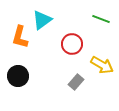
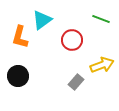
red circle: moved 4 px up
yellow arrow: rotated 50 degrees counterclockwise
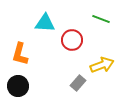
cyan triangle: moved 3 px right, 3 px down; rotated 40 degrees clockwise
orange L-shape: moved 17 px down
black circle: moved 10 px down
gray rectangle: moved 2 px right, 1 px down
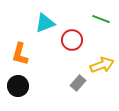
cyan triangle: rotated 25 degrees counterclockwise
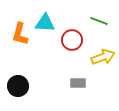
green line: moved 2 px left, 2 px down
cyan triangle: rotated 25 degrees clockwise
orange L-shape: moved 20 px up
yellow arrow: moved 1 px right, 8 px up
gray rectangle: rotated 49 degrees clockwise
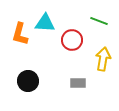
yellow arrow: moved 2 px down; rotated 60 degrees counterclockwise
black circle: moved 10 px right, 5 px up
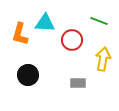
black circle: moved 6 px up
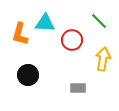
green line: rotated 24 degrees clockwise
gray rectangle: moved 5 px down
